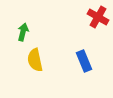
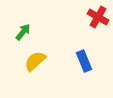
green arrow: rotated 24 degrees clockwise
yellow semicircle: moved 1 px down; rotated 60 degrees clockwise
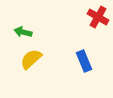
green arrow: rotated 114 degrees counterclockwise
yellow semicircle: moved 4 px left, 2 px up
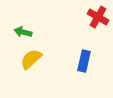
blue rectangle: rotated 35 degrees clockwise
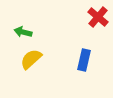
red cross: rotated 10 degrees clockwise
blue rectangle: moved 1 px up
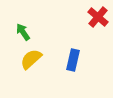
green arrow: rotated 42 degrees clockwise
blue rectangle: moved 11 px left
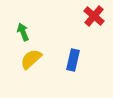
red cross: moved 4 px left, 1 px up
green arrow: rotated 12 degrees clockwise
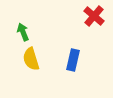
yellow semicircle: rotated 65 degrees counterclockwise
